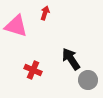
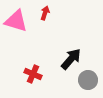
pink triangle: moved 5 px up
black arrow: rotated 75 degrees clockwise
red cross: moved 4 px down
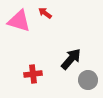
red arrow: rotated 72 degrees counterclockwise
pink triangle: moved 3 px right
red cross: rotated 30 degrees counterclockwise
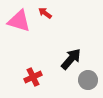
red cross: moved 3 px down; rotated 18 degrees counterclockwise
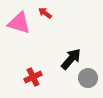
pink triangle: moved 2 px down
gray circle: moved 2 px up
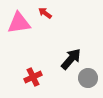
pink triangle: rotated 25 degrees counterclockwise
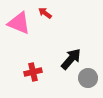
pink triangle: rotated 30 degrees clockwise
red cross: moved 5 px up; rotated 12 degrees clockwise
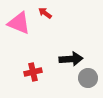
black arrow: rotated 45 degrees clockwise
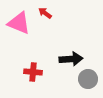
red cross: rotated 18 degrees clockwise
gray circle: moved 1 px down
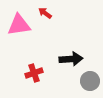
pink triangle: moved 2 px down; rotated 30 degrees counterclockwise
red cross: moved 1 px right, 1 px down; rotated 24 degrees counterclockwise
gray circle: moved 2 px right, 2 px down
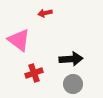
red arrow: rotated 48 degrees counterclockwise
pink triangle: moved 15 px down; rotated 45 degrees clockwise
gray circle: moved 17 px left, 3 px down
